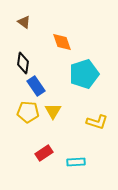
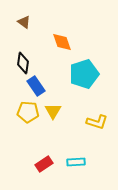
red rectangle: moved 11 px down
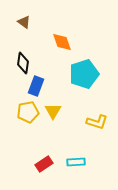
blue rectangle: rotated 54 degrees clockwise
yellow pentagon: rotated 15 degrees counterclockwise
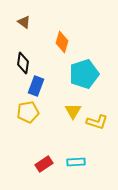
orange diamond: rotated 35 degrees clockwise
yellow triangle: moved 20 px right
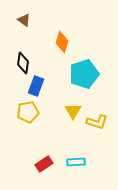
brown triangle: moved 2 px up
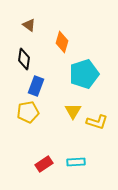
brown triangle: moved 5 px right, 5 px down
black diamond: moved 1 px right, 4 px up
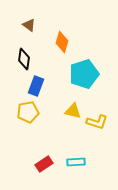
yellow triangle: rotated 48 degrees counterclockwise
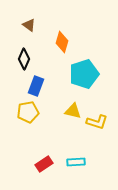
black diamond: rotated 15 degrees clockwise
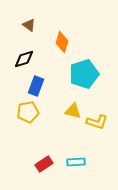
black diamond: rotated 50 degrees clockwise
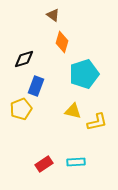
brown triangle: moved 24 px right, 10 px up
yellow pentagon: moved 7 px left, 3 px up; rotated 10 degrees counterclockwise
yellow L-shape: rotated 30 degrees counterclockwise
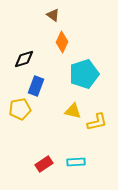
orange diamond: rotated 10 degrees clockwise
yellow pentagon: moved 1 px left; rotated 10 degrees clockwise
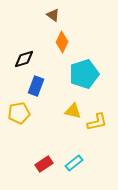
yellow pentagon: moved 1 px left, 4 px down
cyan rectangle: moved 2 px left, 1 px down; rotated 36 degrees counterclockwise
